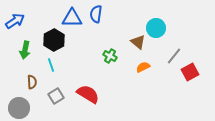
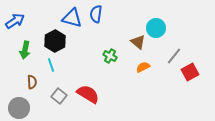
blue triangle: rotated 15 degrees clockwise
black hexagon: moved 1 px right, 1 px down
gray square: moved 3 px right; rotated 21 degrees counterclockwise
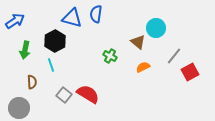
gray square: moved 5 px right, 1 px up
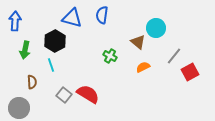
blue semicircle: moved 6 px right, 1 px down
blue arrow: rotated 54 degrees counterclockwise
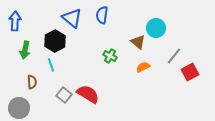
blue triangle: rotated 25 degrees clockwise
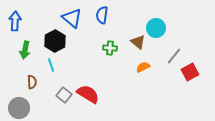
green cross: moved 8 px up; rotated 24 degrees counterclockwise
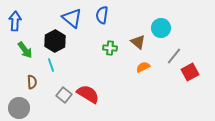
cyan circle: moved 5 px right
green arrow: rotated 48 degrees counterclockwise
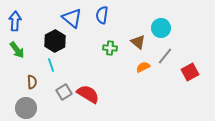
green arrow: moved 8 px left
gray line: moved 9 px left
gray square: moved 3 px up; rotated 21 degrees clockwise
gray circle: moved 7 px right
